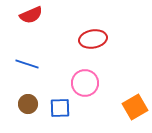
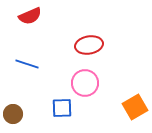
red semicircle: moved 1 px left, 1 px down
red ellipse: moved 4 px left, 6 px down
brown circle: moved 15 px left, 10 px down
blue square: moved 2 px right
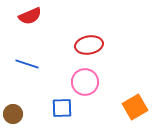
pink circle: moved 1 px up
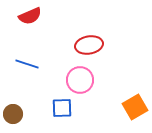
pink circle: moved 5 px left, 2 px up
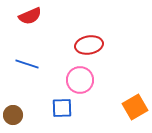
brown circle: moved 1 px down
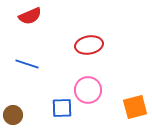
pink circle: moved 8 px right, 10 px down
orange square: rotated 15 degrees clockwise
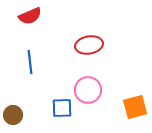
blue line: moved 3 px right, 2 px up; rotated 65 degrees clockwise
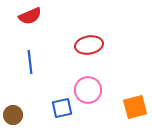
blue square: rotated 10 degrees counterclockwise
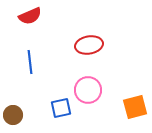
blue square: moved 1 px left
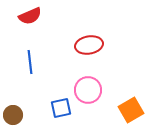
orange square: moved 4 px left, 3 px down; rotated 15 degrees counterclockwise
